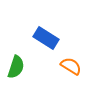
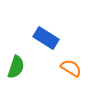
orange semicircle: moved 2 px down
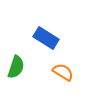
orange semicircle: moved 8 px left, 4 px down
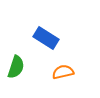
orange semicircle: rotated 45 degrees counterclockwise
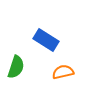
blue rectangle: moved 2 px down
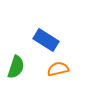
orange semicircle: moved 5 px left, 3 px up
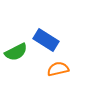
green semicircle: moved 15 px up; rotated 45 degrees clockwise
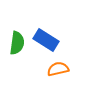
green semicircle: moved 1 px right, 9 px up; rotated 55 degrees counterclockwise
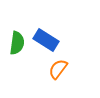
orange semicircle: rotated 40 degrees counterclockwise
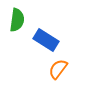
green semicircle: moved 23 px up
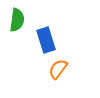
blue rectangle: rotated 40 degrees clockwise
